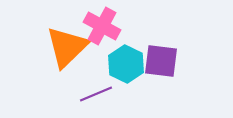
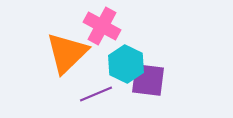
orange triangle: moved 6 px down
purple square: moved 13 px left, 19 px down
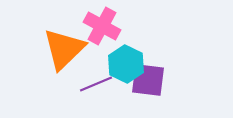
orange triangle: moved 3 px left, 4 px up
purple line: moved 10 px up
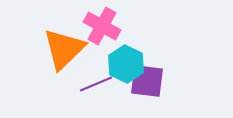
purple square: moved 1 px left, 1 px down
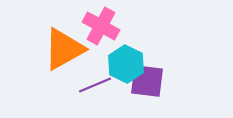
pink cross: moved 1 px left
orange triangle: rotated 15 degrees clockwise
purple line: moved 1 px left, 1 px down
